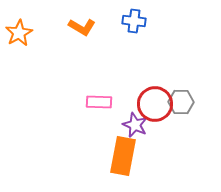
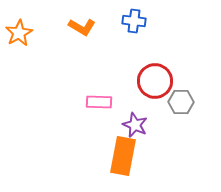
red circle: moved 23 px up
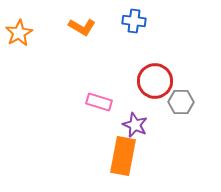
pink rectangle: rotated 15 degrees clockwise
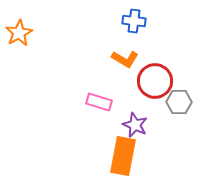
orange L-shape: moved 43 px right, 32 px down
gray hexagon: moved 2 px left
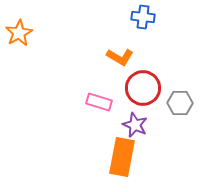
blue cross: moved 9 px right, 4 px up
orange L-shape: moved 5 px left, 2 px up
red circle: moved 12 px left, 7 px down
gray hexagon: moved 1 px right, 1 px down
orange rectangle: moved 1 px left, 1 px down
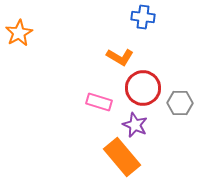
orange rectangle: rotated 51 degrees counterclockwise
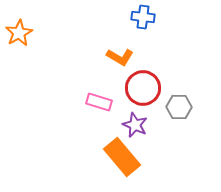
gray hexagon: moved 1 px left, 4 px down
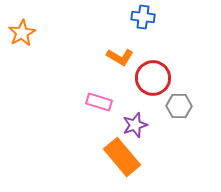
orange star: moved 3 px right
red circle: moved 10 px right, 10 px up
gray hexagon: moved 1 px up
purple star: rotated 30 degrees clockwise
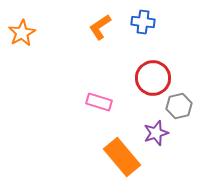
blue cross: moved 5 px down
orange L-shape: moved 20 px left, 30 px up; rotated 116 degrees clockwise
gray hexagon: rotated 15 degrees counterclockwise
purple star: moved 21 px right, 8 px down
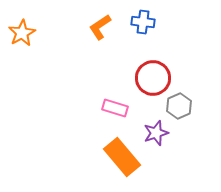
pink rectangle: moved 16 px right, 6 px down
gray hexagon: rotated 10 degrees counterclockwise
